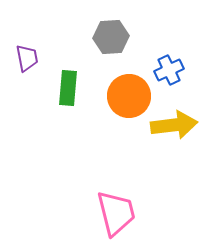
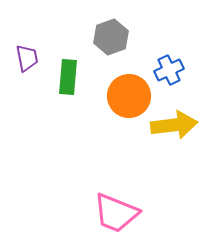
gray hexagon: rotated 16 degrees counterclockwise
green rectangle: moved 11 px up
pink trapezoid: rotated 126 degrees clockwise
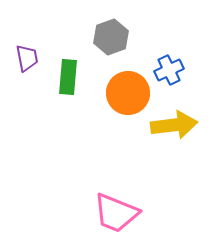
orange circle: moved 1 px left, 3 px up
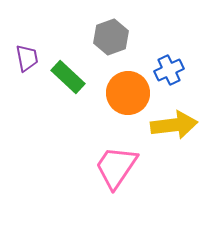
green rectangle: rotated 52 degrees counterclockwise
pink trapezoid: moved 46 px up; rotated 102 degrees clockwise
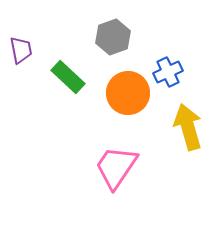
gray hexagon: moved 2 px right
purple trapezoid: moved 6 px left, 8 px up
blue cross: moved 1 px left, 2 px down
yellow arrow: moved 14 px right, 2 px down; rotated 99 degrees counterclockwise
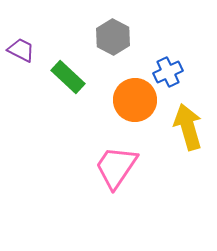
gray hexagon: rotated 12 degrees counterclockwise
purple trapezoid: rotated 52 degrees counterclockwise
orange circle: moved 7 px right, 7 px down
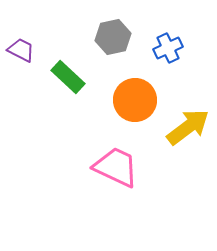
gray hexagon: rotated 20 degrees clockwise
blue cross: moved 24 px up
yellow arrow: rotated 69 degrees clockwise
pink trapezoid: rotated 81 degrees clockwise
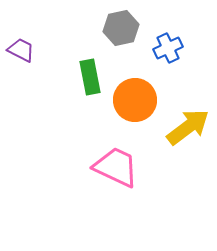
gray hexagon: moved 8 px right, 9 px up
green rectangle: moved 22 px right; rotated 36 degrees clockwise
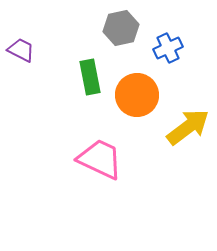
orange circle: moved 2 px right, 5 px up
pink trapezoid: moved 16 px left, 8 px up
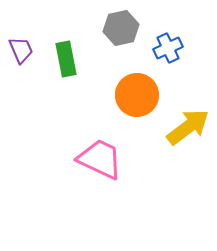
purple trapezoid: rotated 40 degrees clockwise
green rectangle: moved 24 px left, 18 px up
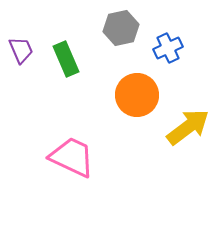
green rectangle: rotated 12 degrees counterclockwise
pink trapezoid: moved 28 px left, 2 px up
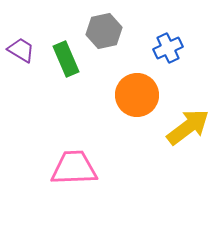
gray hexagon: moved 17 px left, 3 px down
purple trapezoid: rotated 36 degrees counterclockwise
pink trapezoid: moved 2 px right, 11 px down; rotated 27 degrees counterclockwise
